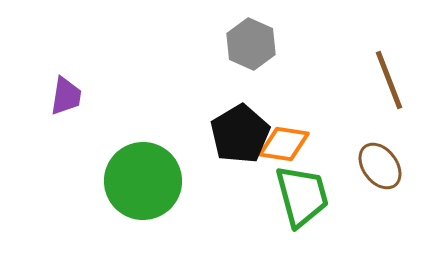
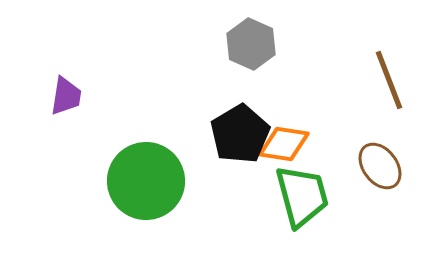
green circle: moved 3 px right
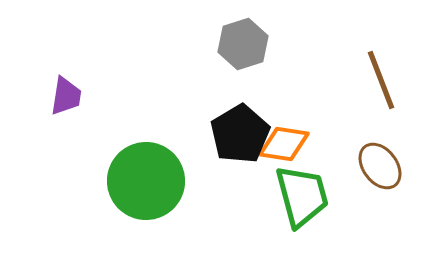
gray hexagon: moved 8 px left; rotated 18 degrees clockwise
brown line: moved 8 px left
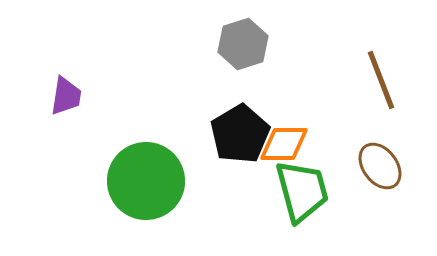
orange diamond: rotated 9 degrees counterclockwise
green trapezoid: moved 5 px up
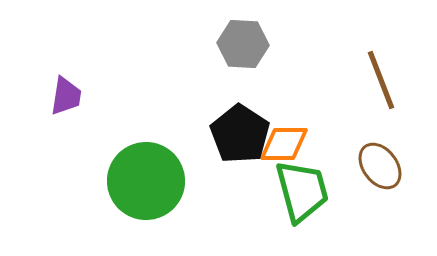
gray hexagon: rotated 21 degrees clockwise
black pentagon: rotated 8 degrees counterclockwise
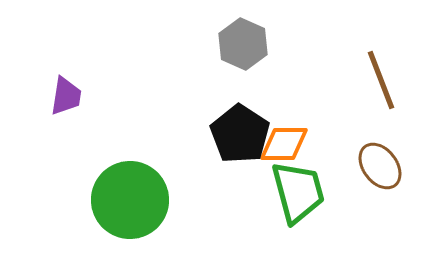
gray hexagon: rotated 21 degrees clockwise
green circle: moved 16 px left, 19 px down
green trapezoid: moved 4 px left, 1 px down
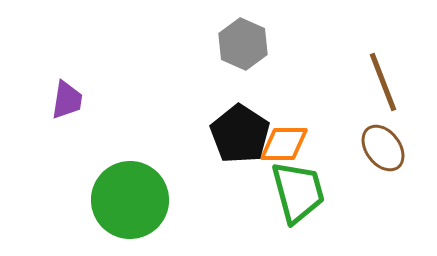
brown line: moved 2 px right, 2 px down
purple trapezoid: moved 1 px right, 4 px down
brown ellipse: moved 3 px right, 18 px up
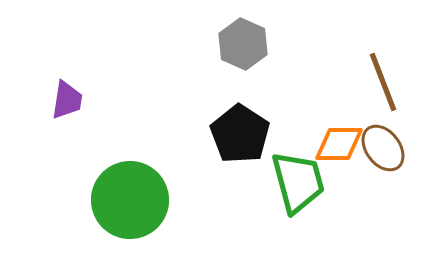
orange diamond: moved 55 px right
green trapezoid: moved 10 px up
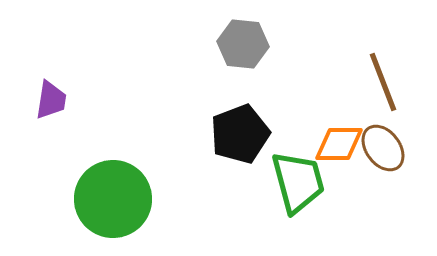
gray hexagon: rotated 18 degrees counterclockwise
purple trapezoid: moved 16 px left
black pentagon: rotated 18 degrees clockwise
green circle: moved 17 px left, 1 px up
